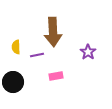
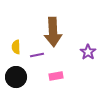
black circle: moved 3 px right, 5 px up
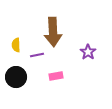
yellow semicircle: moved 2 px up
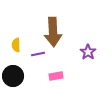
purple line: moved 1 px right, 1 px up
black circle: moved 3 px left, 1 px up
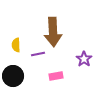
purple star: moved 4 px left, 7 px down
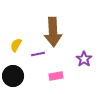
yellow semicircle: rotated 32 degrees clockwise
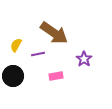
brown arrow: moved 1 px right, 1 px down; rotated 52 degrees counterclockwise
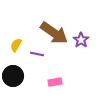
purple line: moved 1 px left; rotated 24 degrees clockwise
purple star: moved 3 px left, 19 px up
pink rectangle: moved 1 px left, 6 px down
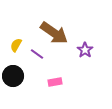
purple star: moved 4 px right, 10 px down
purple line: rotated 24 degrees clockwise
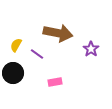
brown arrow: moved 4 px right; rotated 24 degrees counterclockwise
purple star: moved 6 px right, 1 px up
black circle: moved 3 px up
